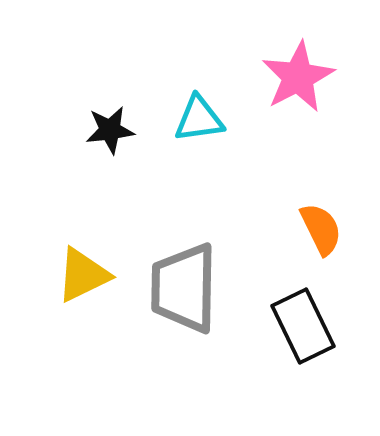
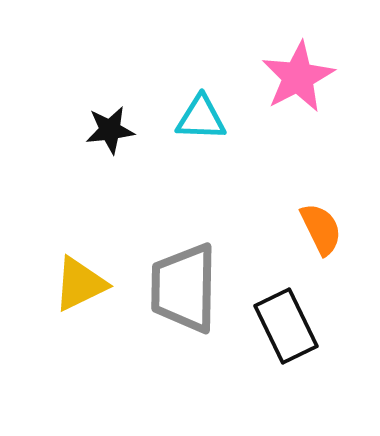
cyan triangle: moved 2 px right, 1 px up; rotated 10 degrees clockwise
yellow triangle: moved 3 px left, 9 px down
black rectangle: moved 17 px left
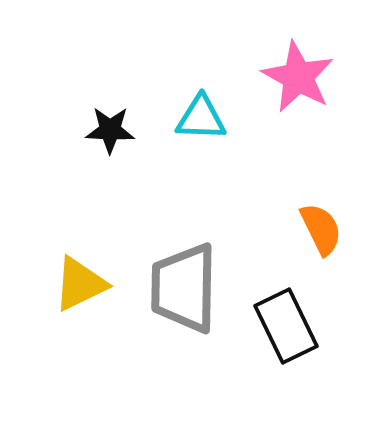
pink star: rotated 16 degrees counterclockwise
black star: rotated 9 degrees clockwise
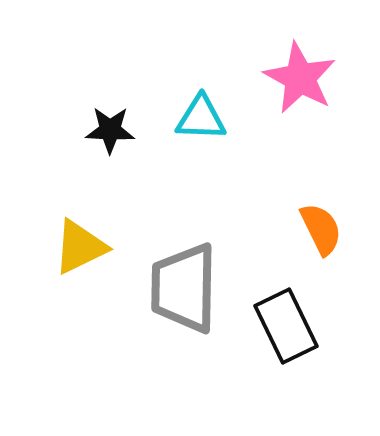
pink star: moved 2 px right, 1 px down
yellow triangle: moved 37 px up
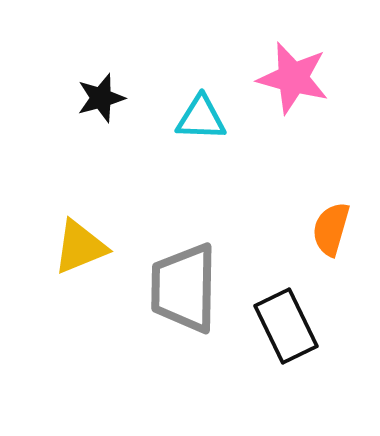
pink star: moved 7 px left; rotated 14 degrees counterclockwise
black star: moved 9 px left, 32 px up; rotated 18 degrees counterclockwise
orange semicircle: moved 10 px right; rotated 138 degrees counterclockwise
yellow triangle: rotated 4 degrees clockwise
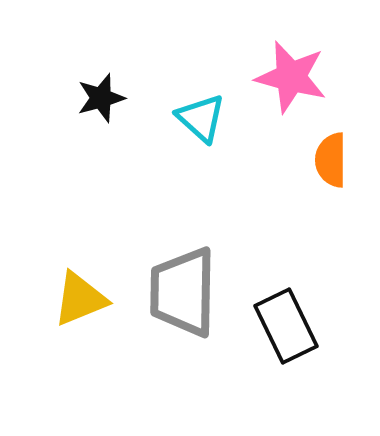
pink star: moved 2 px left, 1 px up
cyan triangle: rotated 40 degrees clockwise
orange semicircle: moved 69 px up; rotated 16 degrees counterclockwise
yellow triangle: moved 52 px down
gray trapezoid: moved 1 px left, 4 px down
